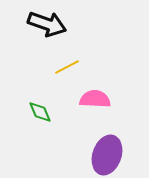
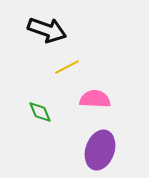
black arrow: moved 6 px down
purple ellipse: moved 7 px left, 5 px up
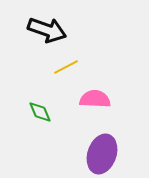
yellow line: moved 1 px left
purple ellipse: moved 2 px right, 4 px down
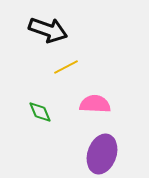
black arrow: moved 1 px right
pink semicircle: moved 5 px down
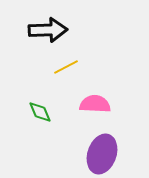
black arrow: rotated 21 degrees counterclockwise
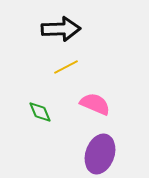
black arrow: moved 13 px right, 1 px up
pink semicircle: rotated 20 degrees clockwise
purple ellipse: moved 2 px left
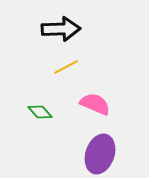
green diamond: rotated 20 degrees counterclockwise
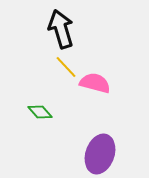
black arrow: rotated 105 degrees counterclockwise
yellow line: rotated 75 degrees clockwise
pink semicircle: moved 21 px up; rotated 8 degrees counterclockwise
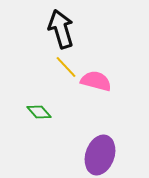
pink semicircle: moved 1 px right, 2 px up
green diamond: moved 1 px left
purple ellipse: moved 1 px down
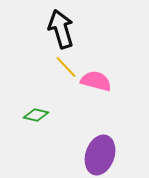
green diamond: moved 3 px left, 3 px down; rotated 35 degrees counterclockwise
